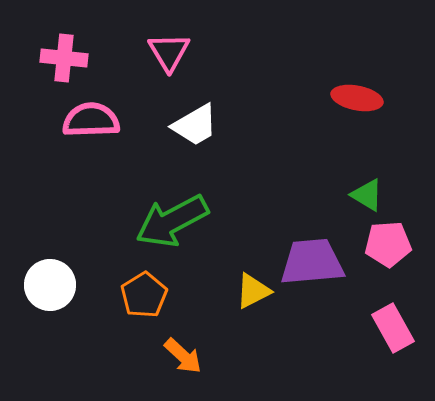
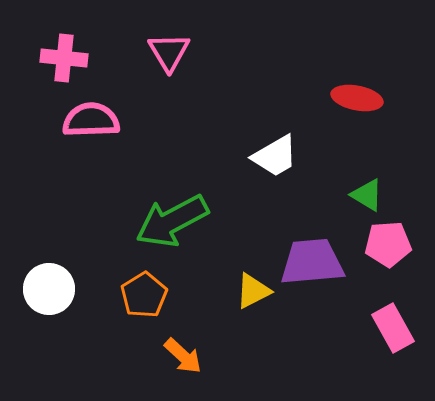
white trapezoid: moved 80 px right, 31 px down
white circle: moved 1 px left, 4 px down
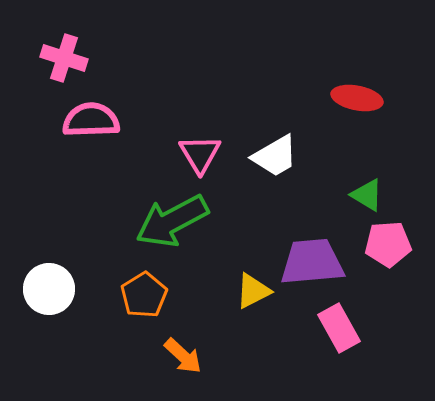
pink triangle: moved 31 px right, 102 px down
pink cross: rotated 12 degrees clockwise
pink rectangle: moved 54 px left
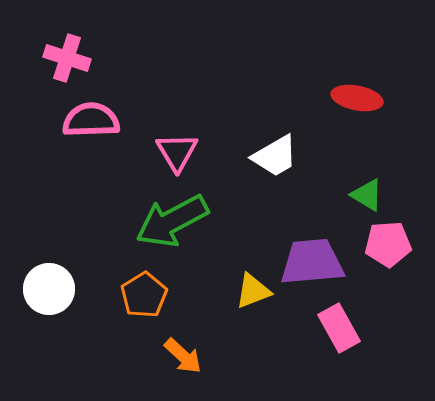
pink cross: moved 3 px right
pink triangle: moved 23 px left, 2 px up
yellow triangle: rotated 6 degrees clockwise
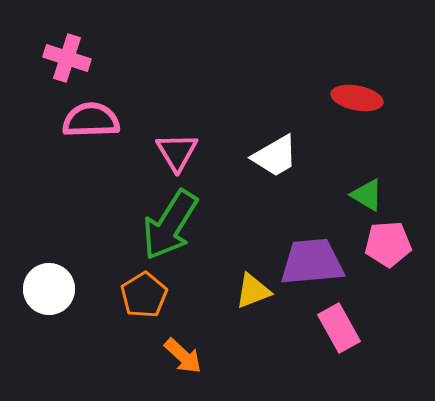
green arrow: moved 2 px left, 4 px down; rotated 30 degrees counterclockwise
